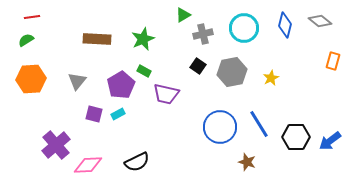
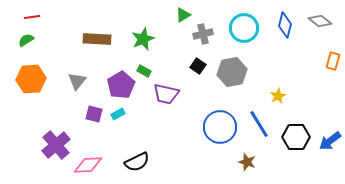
yellow star: moved 7 px right, 18 px down
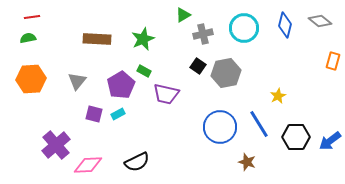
green semicircle: moved 2 px right, 2 px up; rotated 21 degrees clockwise
gray hexagon: moved 6 px left, 1 px down
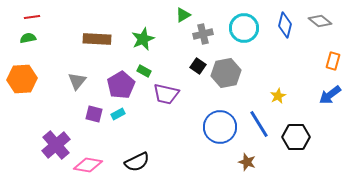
orange hexagon: moved 9 px left
blue arrow: moved 46 px up
pink diamond: rotated 12 degrees clockwise
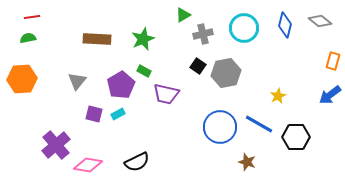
blue line: rotated 28 degrees counterclockwise
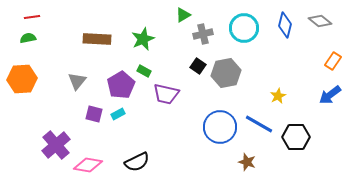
orange rectangle: rotated 18 degrees clockwise
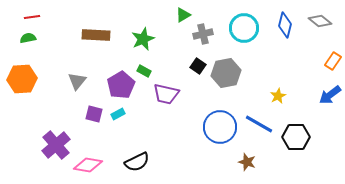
brown rectangle: moved 1 px left, 4 px up
